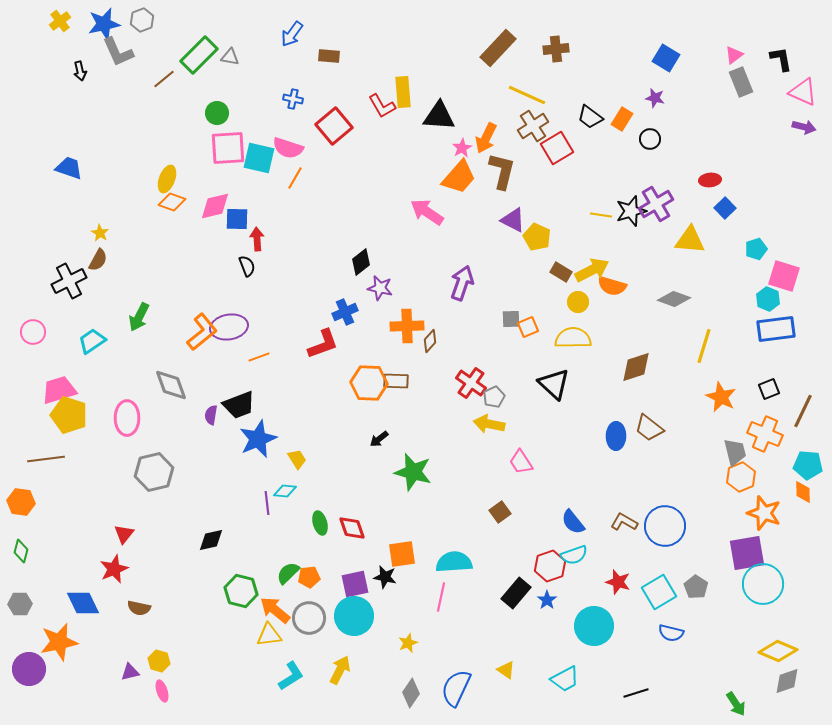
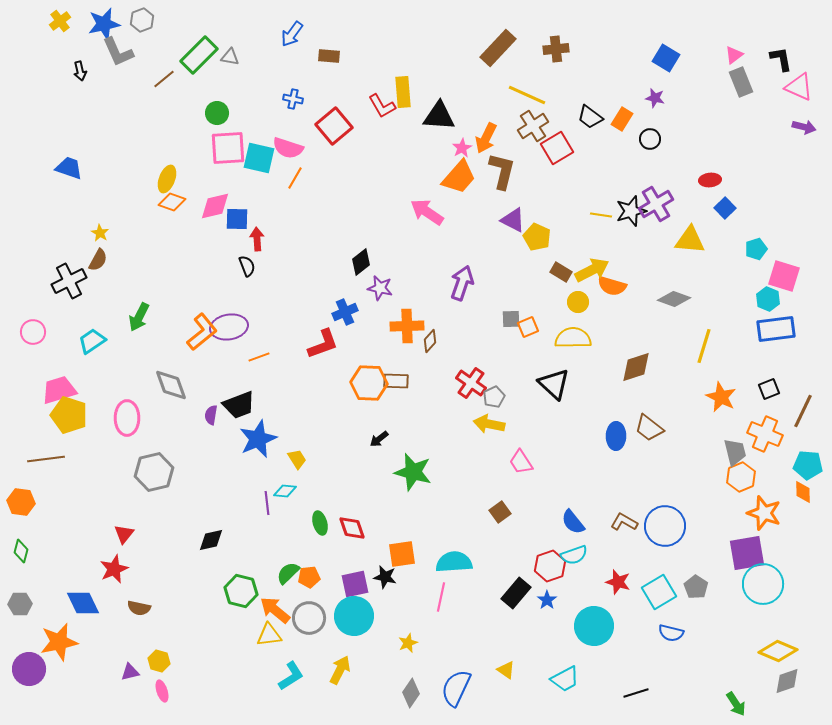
pink triangle at (803, 92): moved 4 px left, 5 px up
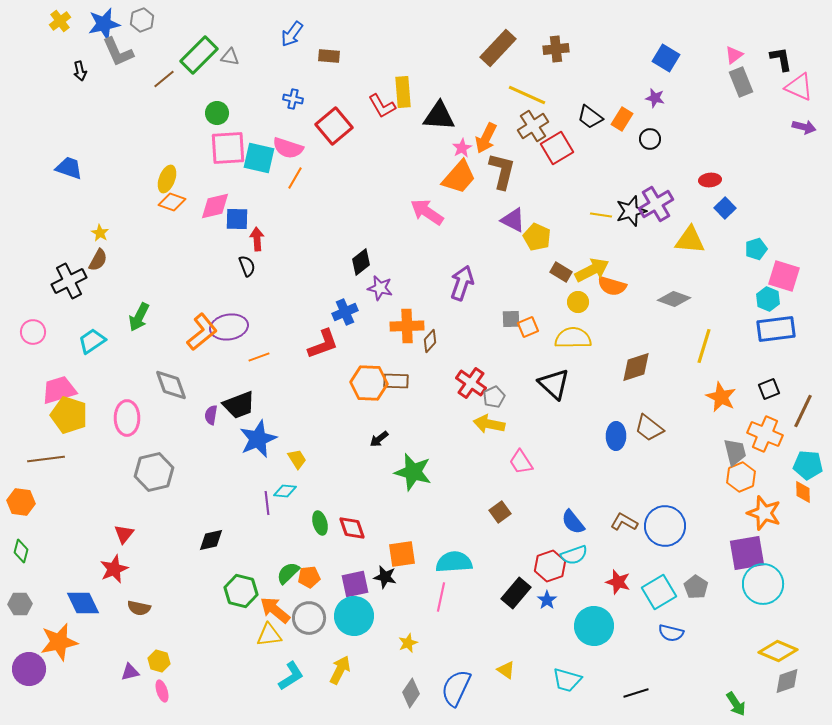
cyan trapezoid at (565, 679): moved 2 px right, 1 px down; rotated 44 degrees clockwise
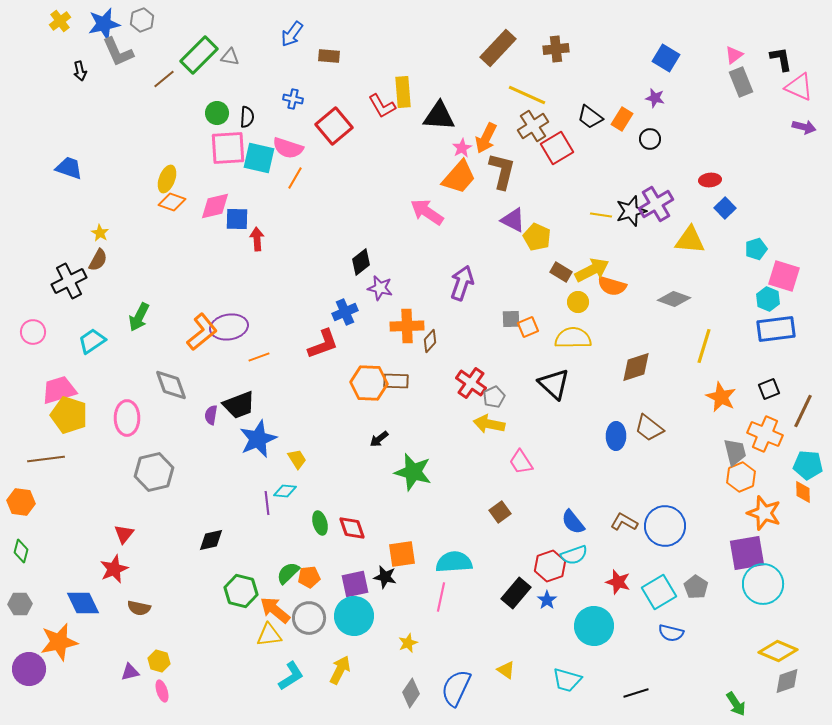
black semicircle at (247, 266): moved 149 px up; rotated 25 degrees clockwise
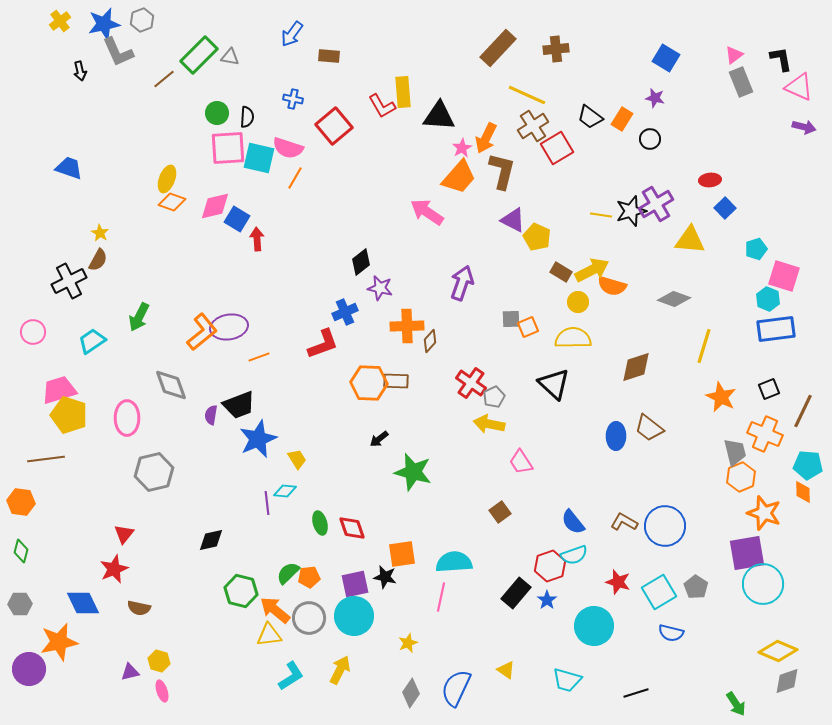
blue square at (237, 219): rotated 30 degrees clockwise
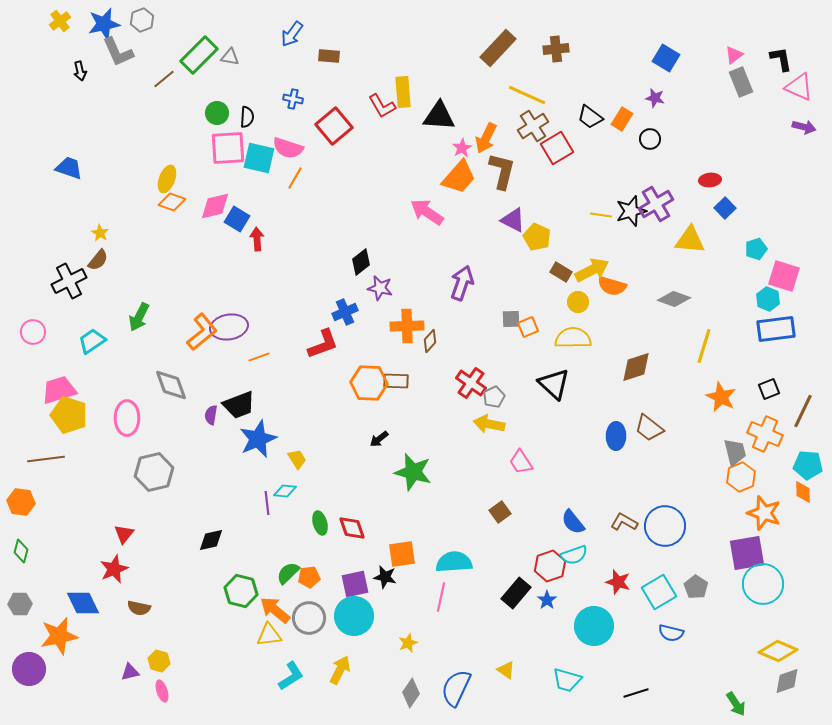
brown semicircle at (98, 260): rotated 10 degrees clockwise
orange star at (59, 642): moved 6 px up
